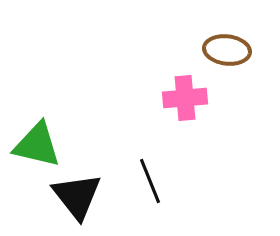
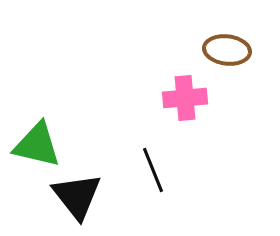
black line: moved 3 px right, 11 px up
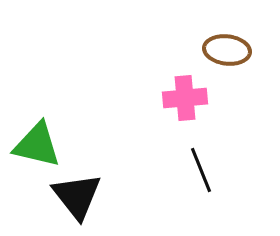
black line: moved 48 px right
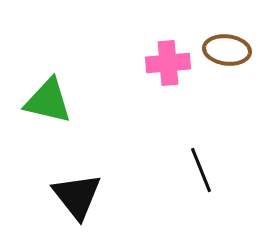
pink cross: moved 17 px left, 35 px up
green triangle: moved 11 px right, 44 px up
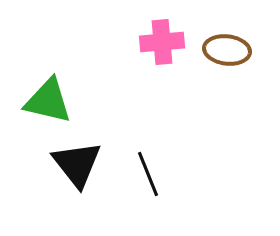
pink cross: moved 6 px left, 21 px up
black line: moved 53 px left, 4 px down
black triangle: moved 32 px up
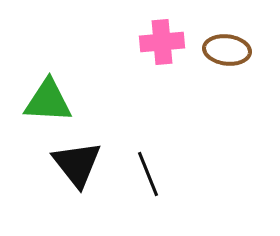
green triangle: rotated 10 degrees counterclockwise
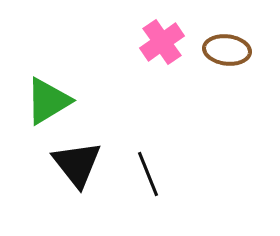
pink cross: rotated 30 degrees counterclockwise
green triangle: rotated 34 degrees counterclockwise
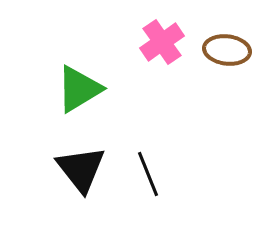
green triangle: moved 31 px right, 12 px up
black triangle: moved 4 px right, 5 px down
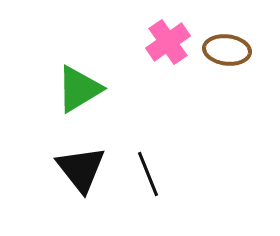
pink cross: moved 6 px right
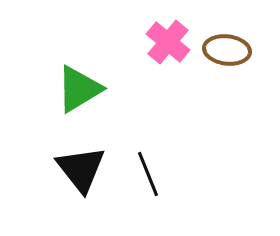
pink cross: rotated 15 degrees counterclockwise
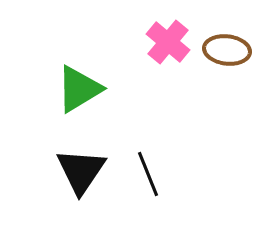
black triangle: moved 2 px down; rotated 12 degrees clockwise
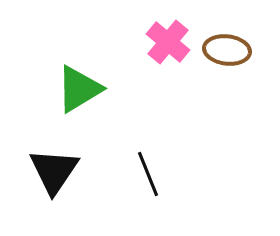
black triangle: moved 27 px left
